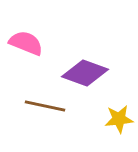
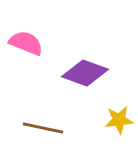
brown line: moved 2 px left, 22 px down
yellow star: moved 1 px down
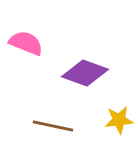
brown line: moved 10 px right, 2 px up
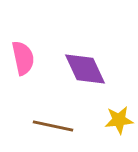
pink semicircle: moved 3 px left, 15 px down; rotated 56 degrees clockwise
purple diamond: moved 4 px up; rotated 45 degrees clockwise
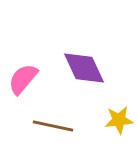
pink semicircle: moved 21 px down; rotated 128 degrees counterclockwise
purple diamond: moved 1 px left, 1 px up
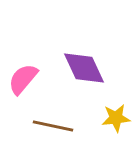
yellow star: moved 3 px left, 2 px up
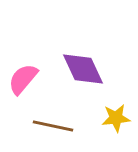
purple diamond: moved 1 px left, 1 px down
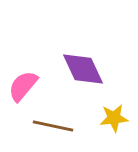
pink semicircle: moved 7 px down
yellow star: moved 2 px left
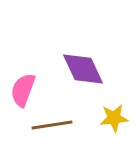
pink semicircle: moved 4 px down; rotated 20 degrees counterclockwise
brown line: moved 1 px left, 1 px up; rotated 21 degrees counterclockwise
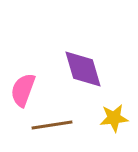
purple diamond: rotated 9 degrees clockwise
